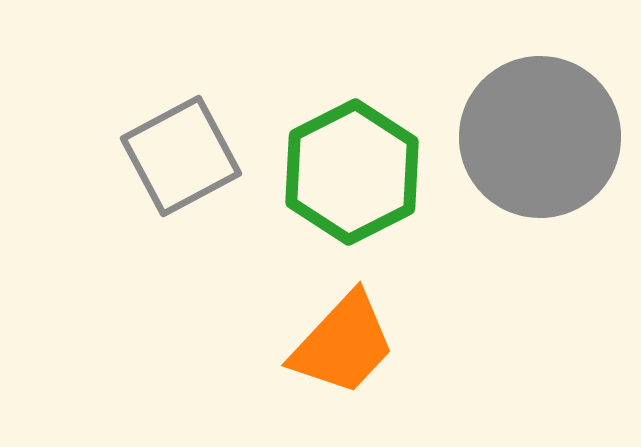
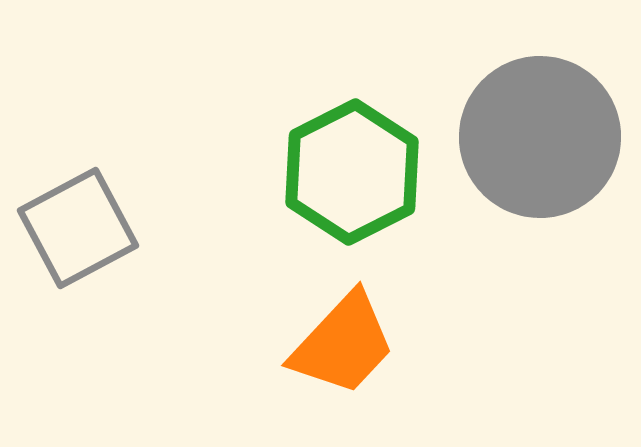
gray square: moved 103 px left, 72 px down
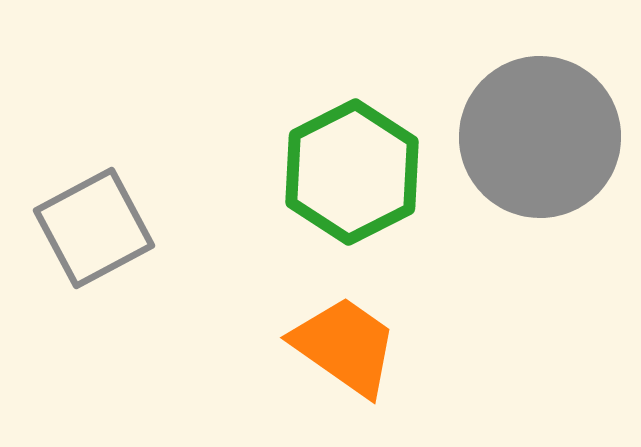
gray square: moved 16 px right
orange trapezoid: moved 2 px right, 2 px down; rotated 98 degrees counterclockwise
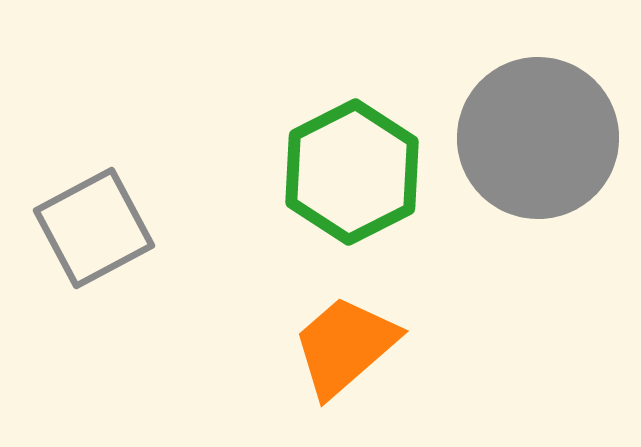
gray circle: moved 2 px left, 1 px down
orange trapezoid: rotated 76 degrees counterclockwise
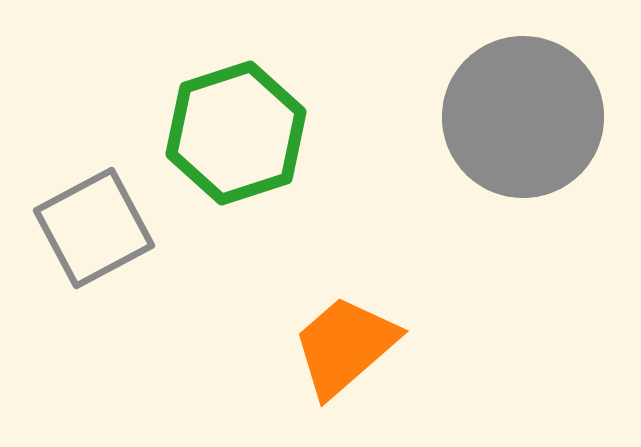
gray circle: moved 15 px left, 21 px up
green hexagon: moved 116 px left, 39 px up; rotated 9 degrees clockwise
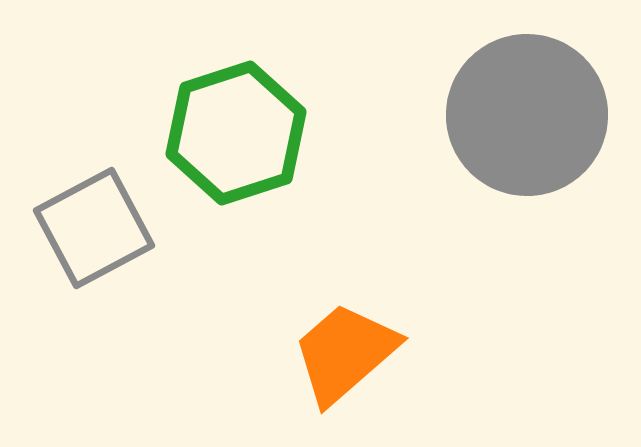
gray circle: moved 4 px right, 2 px up
orange trapezoid: moved 7 px down
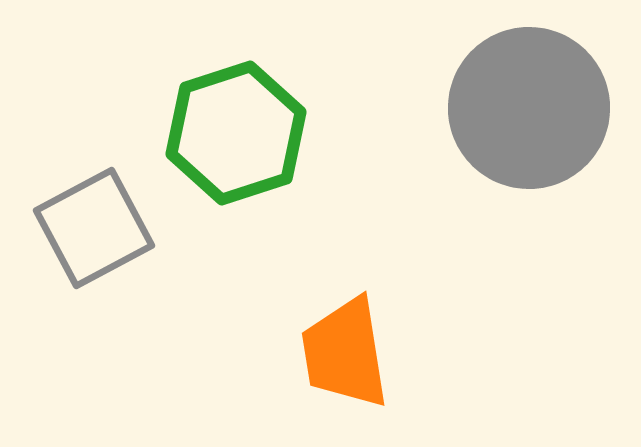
gray circle: moved 2 px right, 7 px up
orange trapezoid: rotated 58 degrees counterclockwise
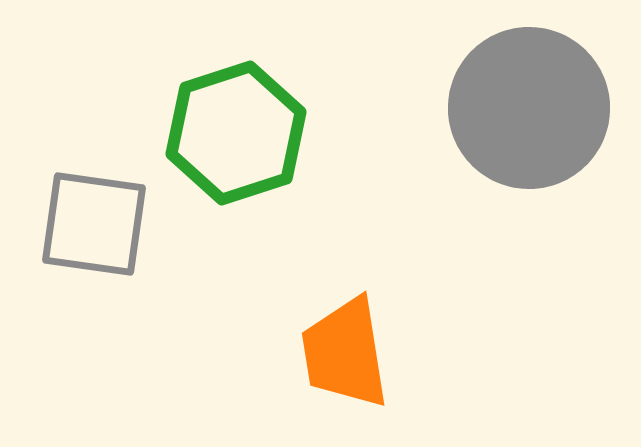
gray square: moved 4 px up; rotated 36 degrees clockwise
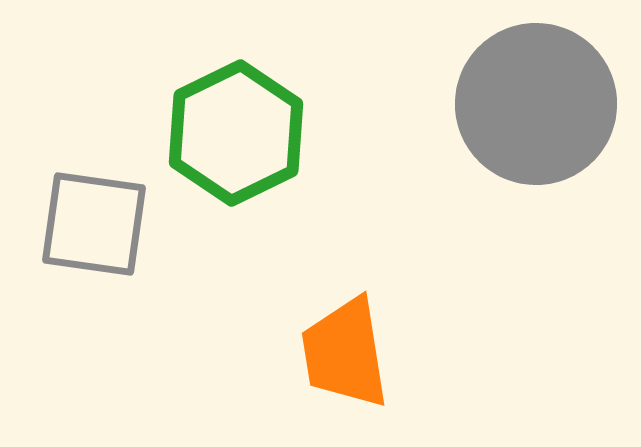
gray circle: moved 7 px right, 4 px up
green hexagon: rotated 8 degrees counterclockwise
